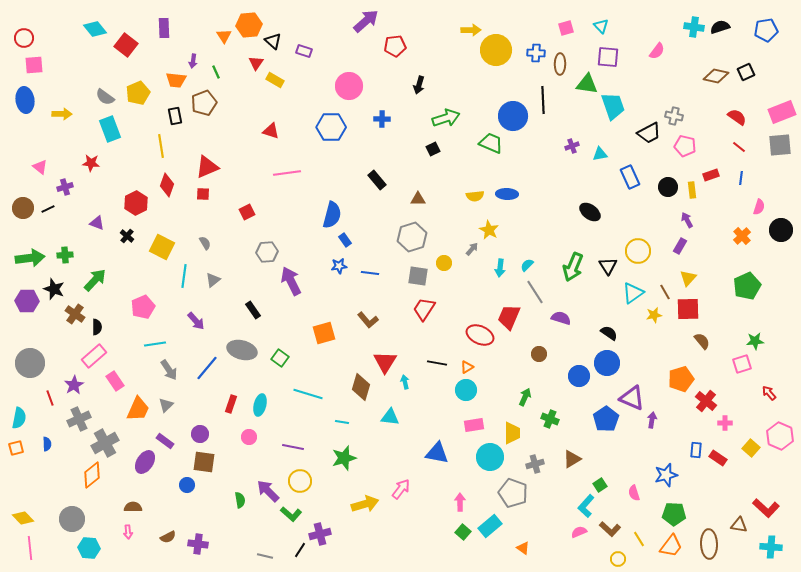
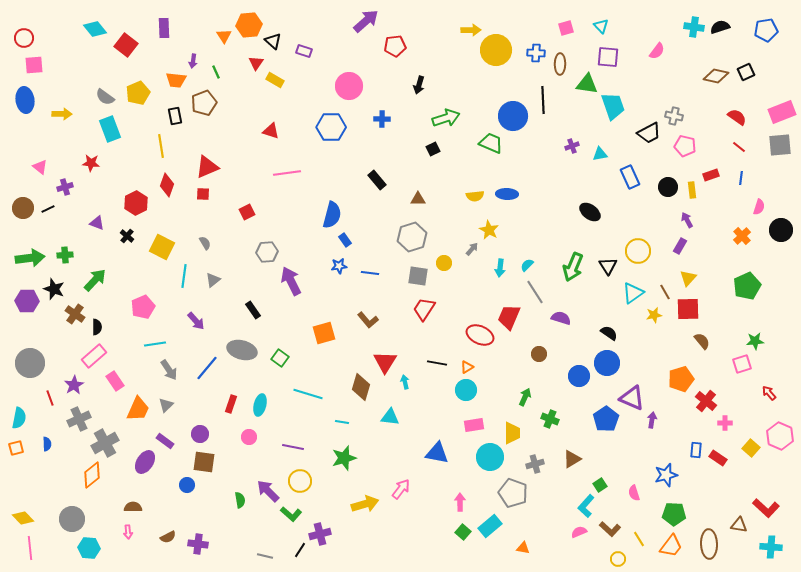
orange triangle at (523, 548): rotated 24 degrees counterclockwise
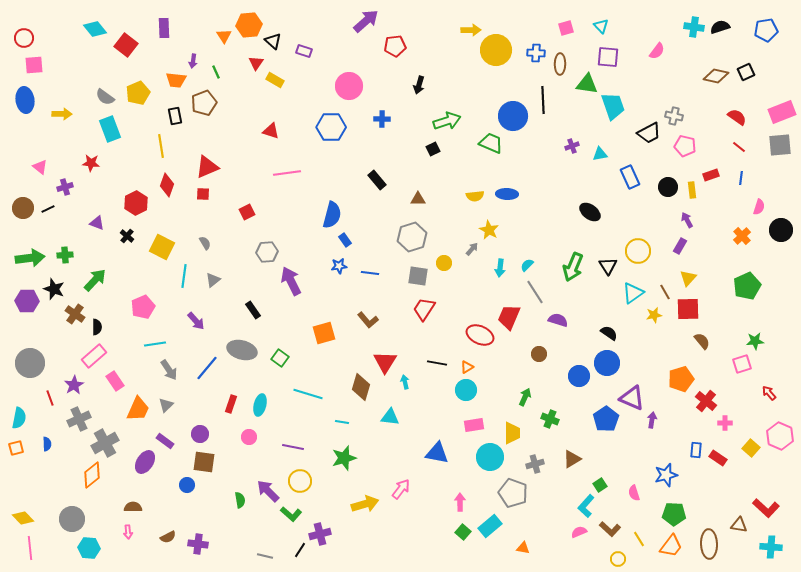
green arrow at (446, 118): moved 1 px right, 3 px down
purple semicircle at (561, 318): moved 3 px left, 2 px down
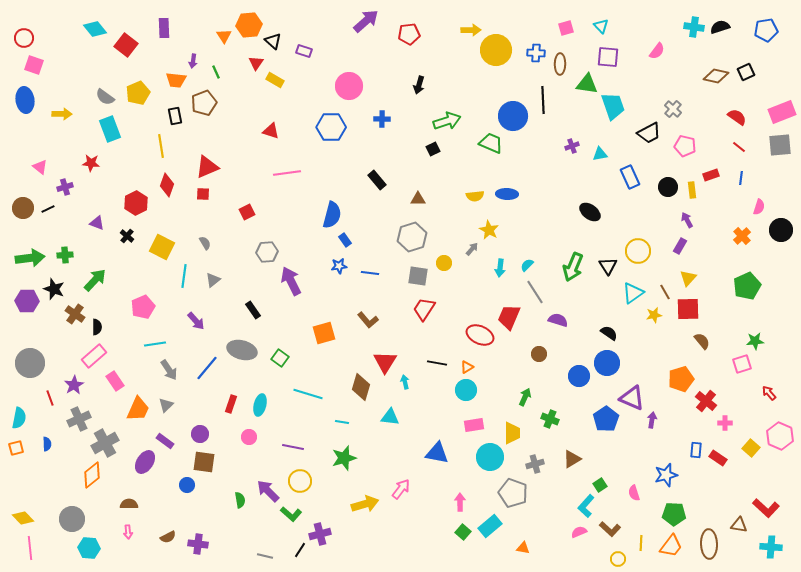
red pentagon at (395, 46): moved 14 px right, 12 px up
pink square at (34, 65): rotated 24 degrees clockwise
gray cross at (674, 116): moved 1 px left, 7 px up; rotated 30 degrees clockwise
brown semicircle at (133, 507): moved 4 px left, 3 px up
yellow line at (639, 539): moved 2 px right, 4 px down; rotated 35 degrees clockwise
